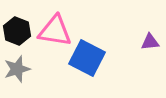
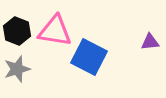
blue square: moved 2 px right, 1 px up
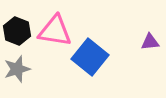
blue square: moved 1 px right; rotated 12 degrees clockwise
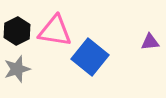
black hexagon: rotated 12 degrees clockwise
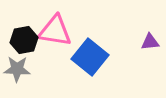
black hexagon: moved 7 px right, 9 px down; rotated 16 degrees clockwise
gray star: rotated 20 degrees clockwise
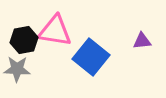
purple triangle: moved 8 px left, 1 px up
blue square: moved 1 px right
